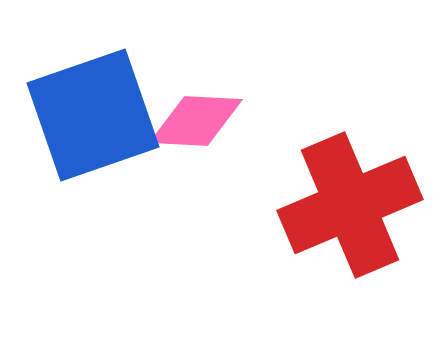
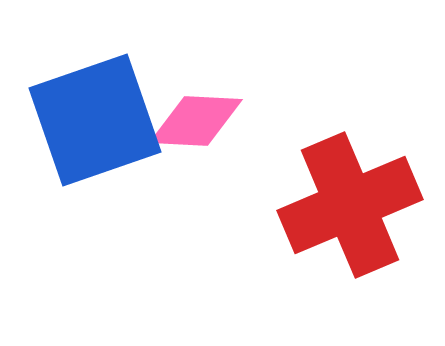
blue square: moved 2 px right, 5 px down
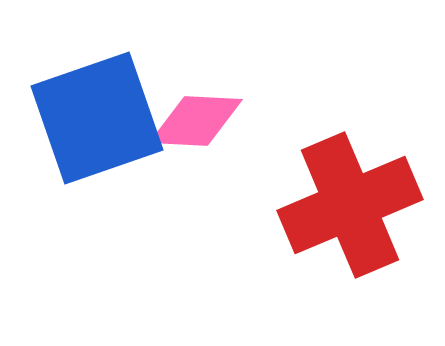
blue square: moved 2 px right, 2 px up
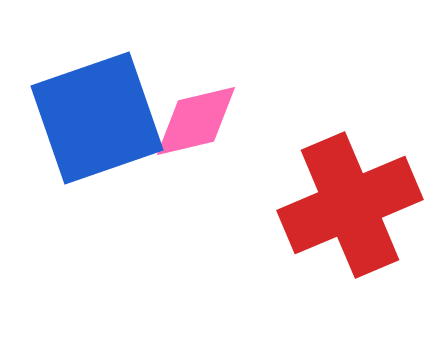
pink diamond: rotated 16 degrees counterclockwise
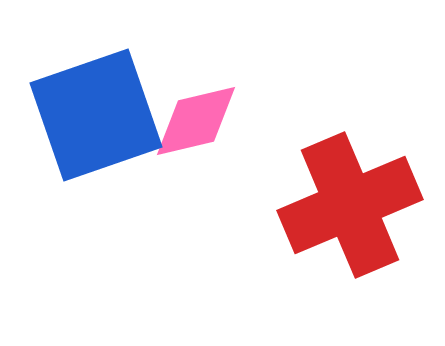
blue square: moved 1 px left, 3 px up
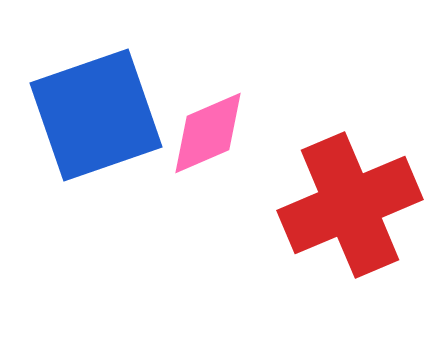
pink diamond: moved 12 px right, 12 px down; rotated 10 degrees counterclockwise
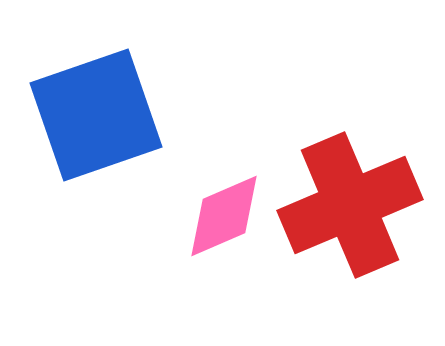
pink diamond: moved 16 px right, 83 px down
